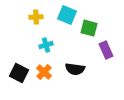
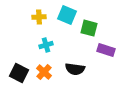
yellow cross: moved 3 px right
purple rectangle: rotated 48 degrees counterclockwise
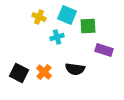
yellow cross: rotated 24 degrees clockwise
green square: moved 1 px left, 2 px up; rotated 18 degrees counterclockwise
cyan cross: moved 11 px right, 8 px up
purple rectangle: moved 2 px left
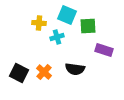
yellow cross: moved 6 px down; rotated 16 degrees counterclockwise
